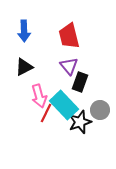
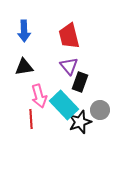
black triangle: rotated 18 degrees clockwise
red line: moved 15 px left, 6 px down; rotated 30 degrees counterclockwise
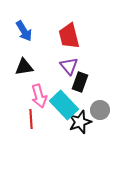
blue arrow: rotated 30 degrees counterclockwise
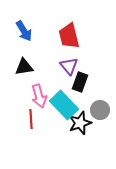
black star: moved 1 px down
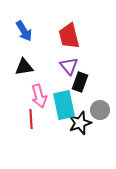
cyan rectangle: rotated 32 degrees clockwise
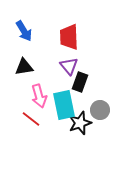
red trapezoid: moved 1 px down; rotated 12 degrees clockwise
red line: rotated 48 degrees counterclockwise
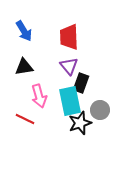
black rectangle: moved 1 px right, 1 px down
cyan rectangle: moved 6 px right, 4 px up
red line: moved 6 px left; rotated 12 degrees counterclockwise
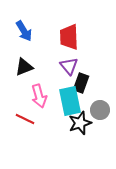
black triangle: rotated 12 degrees counterclockwise
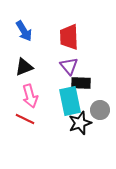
black rectangle: rotated 72 degrees clockwise
pink arrow: moved 9 px left
